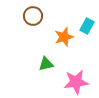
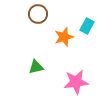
brown circle: moved 5 px right, 2 px up
green triangle: moved 10 px left, 3 px down
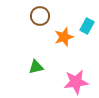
brown circle: moved 2 px right, 2 px down
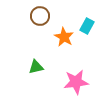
orange star: rotated 24 degrees counterclockwise
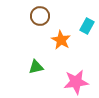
orange star: moved 3 px left, 3 px down
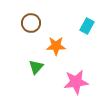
brown circle: moved 9 px left, 7 px down
orange star: moved 5 px left, 6 px down; rotated 30 degrees counterclockwise
green triangle: rotated 35 degrees counterclockwise
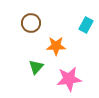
cyan rectangle: moved 1 px left, 1 px up
pink star: moved 7 px left, 3 px up
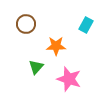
brown circle: moved 5 px left, 1 px down
pink star: rotated 25 degrees clockwise
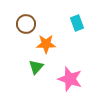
cyan rectangle: moved 9 px left, 2 px up; rotated 49 degrees counterclockwise
orange star: moved 10 px left, 2 px up
pink star: moved 1 px right
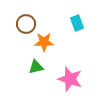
orange star: moved 2 px left, 2 px up
green triangle: rotated 35 degrees clockwise
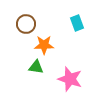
orange star: moved 3 px down
green triangle: rotated 21 degrees clockwise
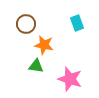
orange star: rotated 12 degrees clockwise
green triangle: moved 1 px up
